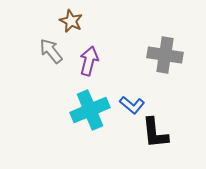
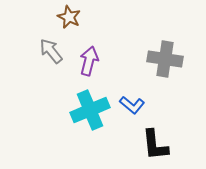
brown star: moved 2 px left, 4 px up
gray cross: moved 4 px down
black L-shape: moved 12 px down
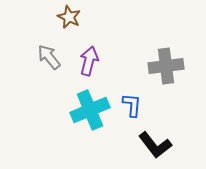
gray arrow: moved 2 px left, 6 px down
gray cross: moved 1 px right, 7 px down; rotated 16 degrees counterclockwise
blue L-shape: rotated 125 degrees counterclockwise
black L-shape: rotated 32 degrees counterclockwise
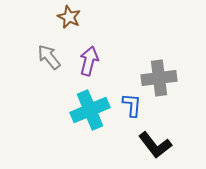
gray cross: moved 7 px left, 12 px down
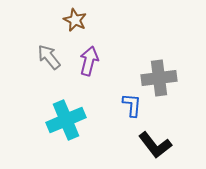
brown star: moved 6 px right, 3 px down
cyan cross: moved 24 px left, 10 px down
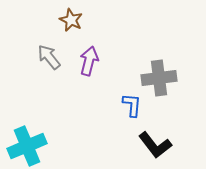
brown star: moved 4 px left
cyan cross: moved 39 px left, 26 px down
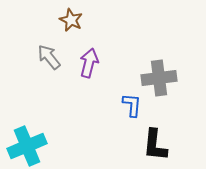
purple arrow: moved 2 px down
black L-shape: rotated 44 degrees clockwise
